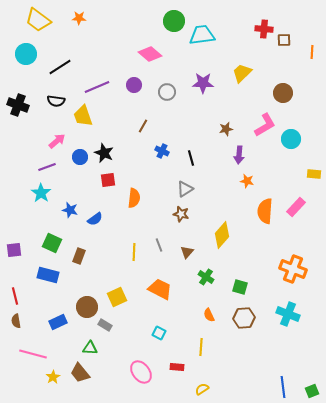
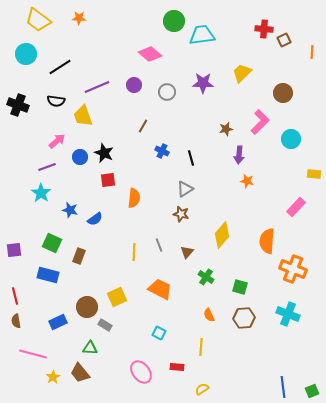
brown square at (284, 40): rotated 24 degrees counterclockwise
pink L-shape at (265, 125): moved 5 px left, 3 px up; rotated 15 degrees counterclockwise
orange semicircle at (265, 211): moved 2 px right, 30 px down
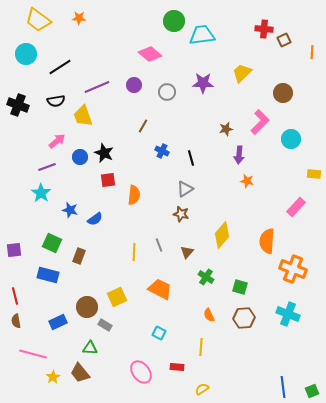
black semicircle at (56, 101): rotated 18 degrees counterclockwise
orange semicircle at (134, 198): moved 3 px up
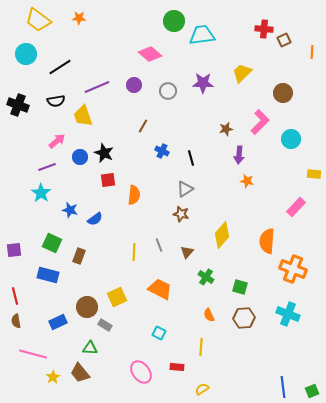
gray circle at (167, 92): moved 1 px right, 1 px up
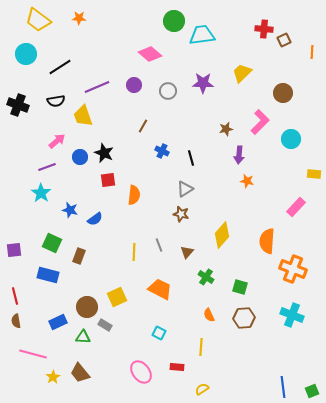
cyan cross at (288, 314): moved 4 px right, 1 px down
green triangle at (90, 348): moved 7 px left, 11 px up
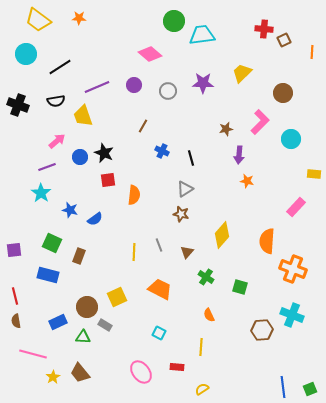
brown hexagon at (244, 318): moved 18 px right, 12 px down
green square at (312, 391): moved 2 px left, 2 px up
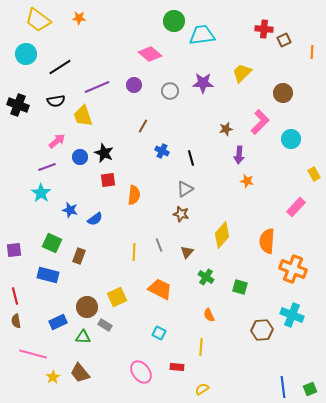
gray circle at (168, 91): moved 2 px right
yellow rectangle at (314, 174): rotated 56 degrees clockwise
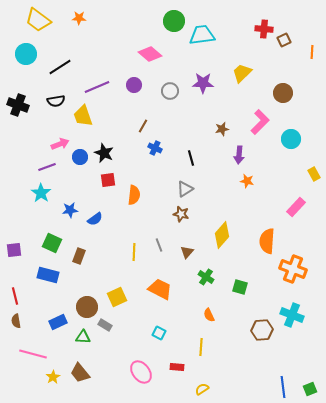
brown star at (226, 129): moved 4 px left
pink arrow at (57, 141): moved 3 px right, 3 px down; rotated 18 degrees clockwise
blue cross at (162, 151): moved 7 px left, 3 px up
blue star at (70, 210): rotated 21 degrees counterclockwise
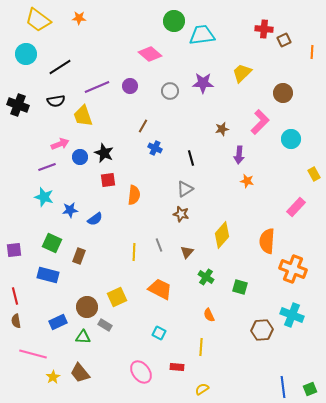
purple circle at (134, 85): moved 4 px left, 1 px down
cyan star at (41, 193): moved 3 px right, 4 px down; rotated 18 degrees counterclockwise
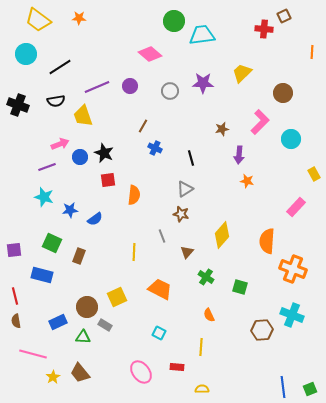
brown square at (284, 40): moved 24 px up
gray line at (159, 245): moved 3 px right, 9 px up
blue rectangle at (48, 275): moved 6 px left
yellow semicircle at (202, 389): rotated 32 degrees clockwise
